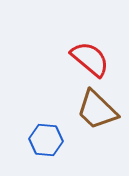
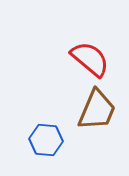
brown trapezoid: rotated 111 degrees counterclockwise
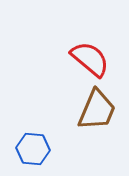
blue hexagon: moved 13 px left, 9 px down
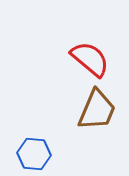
blue hexagon: moved 1 px right, 5 px down
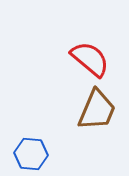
blue hexagon: moved 3 px left
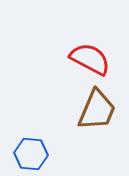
red semicircle: rotated 12 degrees counterclockwise
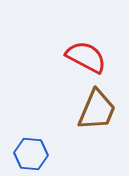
red semicircle: moved 4 px left, 2 px up
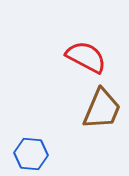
brown trapezoid: moved 5 px right, 1 px up
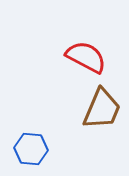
blue hexagon: moved 5 px up
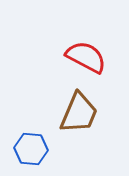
brown trapezoid: moved 23 px left, 4 px down
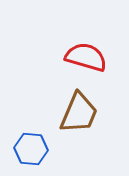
red semicircle: rotated 12 degrees counterclockwise
